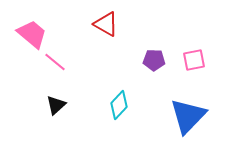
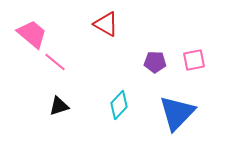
purple pentagon: moved 1 px right, 2 px down
black triangle: moved 3 px right, 1 px down; rotated 25 degrees clockwise
blue triangle: moved 11 px left, 3 px up
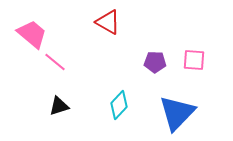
red triangle: moved 2 px right, 2 px up
pink square: rotated 15 degrees clockwise
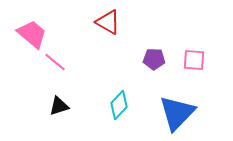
purple pentagon: moved 1 px left, 3 px up
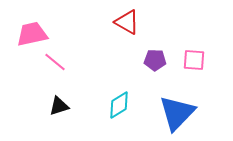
red triangle: moved 19 px right
pink trapezoid: rotated 52 degrees counterclockwise
purple pentagon: moved 1 px right, 1 px down
cyan diamond: rotated 16 degrees clockwise
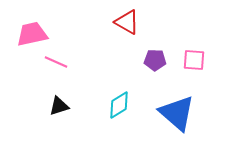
pink line: moved 1 px right; rotated 15 degrees counterclockwise
blue triangle: rotated 33 degrees counterclockwise
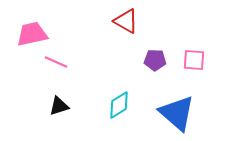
red triangle: moved 1 px left, 1 px up
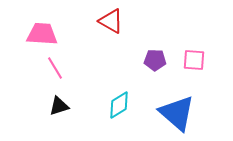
red triangle: moved 15 px left
pink trapezoid: moved 10 px right; rotated 16 degrees clockwise
pink line: moved 1 px left, 6 px down; rotated 35 degrees clockwise
